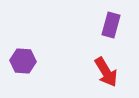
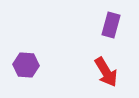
purple hexagon: moved 3 px right, 4 px down
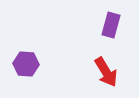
purple hexagon: moved 1 px up
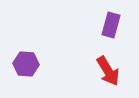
red arrow: moved 2 px right, 1 px up
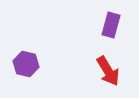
purple hexagon: rotated 10 degrees clockwise
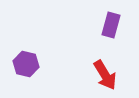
red arrow: moved 3 px left, 4 px down
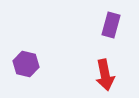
red arrow: rotated 20 degrees clockwise
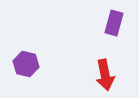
purple rectangle: moved 3 px right, 2 px up
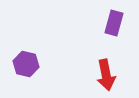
red arrow: moved 1 px right
